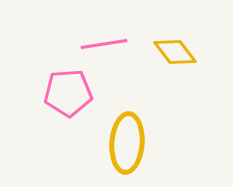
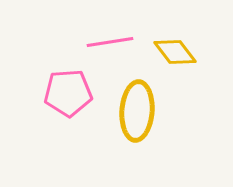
pink line: moved 6 px right, 2 px up
yellow ellipse: moved 10 px right, 32 px up
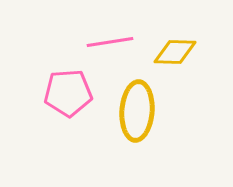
yellow diamond: rotated 51 degrees counterclockwise
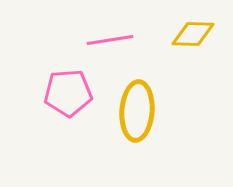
pink line: moved 2 px up
yellow diamond: moved 18 px right, 18 px up
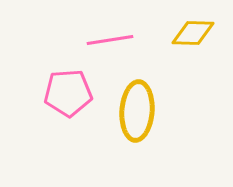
yellow diamond: moved 1 px up
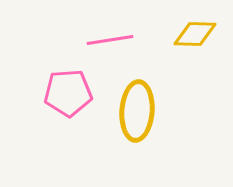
yellow diamond: moved 2 px right, 1 px down
